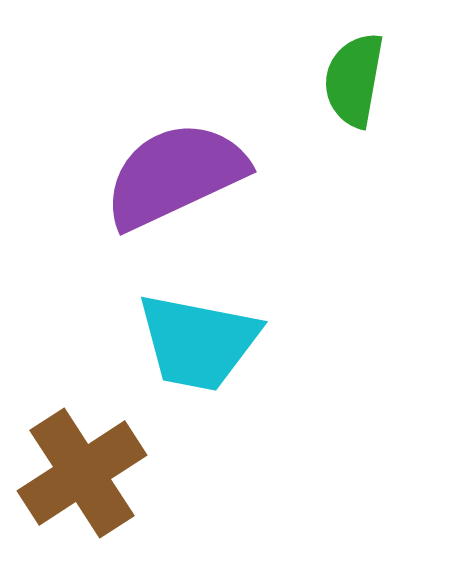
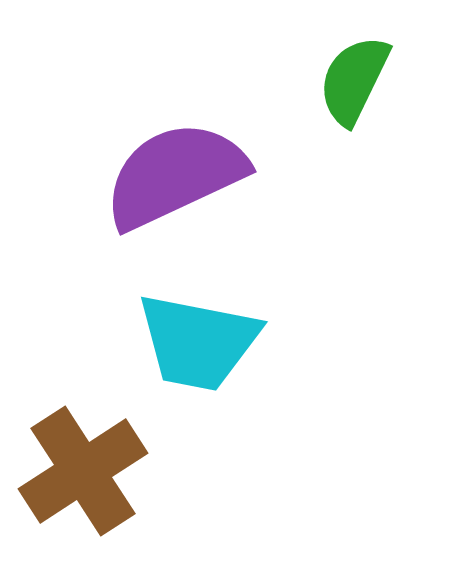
green semicircle: rotated 16 degrees clockwise
brown cross: moved 1 px right, 2 px up
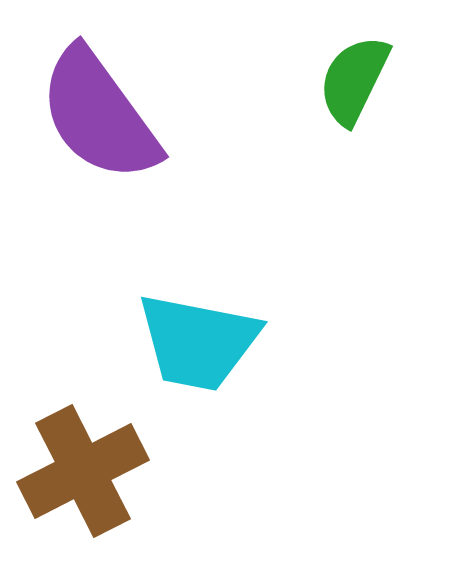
purple semicircle: moved 76 px left, 60 px up; rotated 101 degrees counterclockwise
brown cross: rotated 6 degrees clockwise
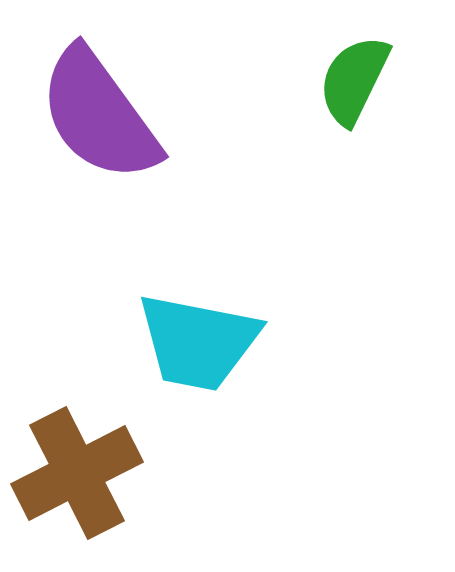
brown cross: moved 6 px left, 2 px down
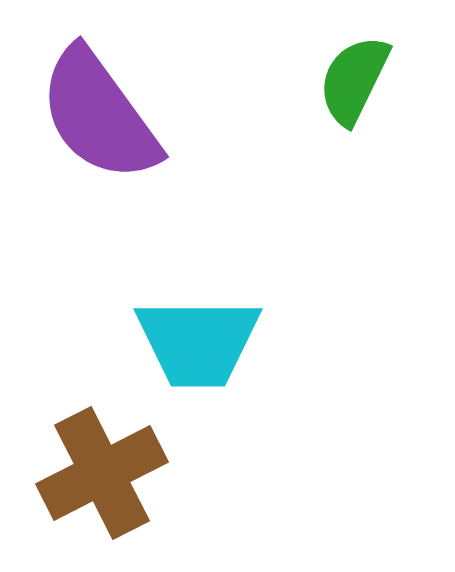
cyan trapezoid: rotated 11 degrees counterclockwise
brown cross: moved 25 px right
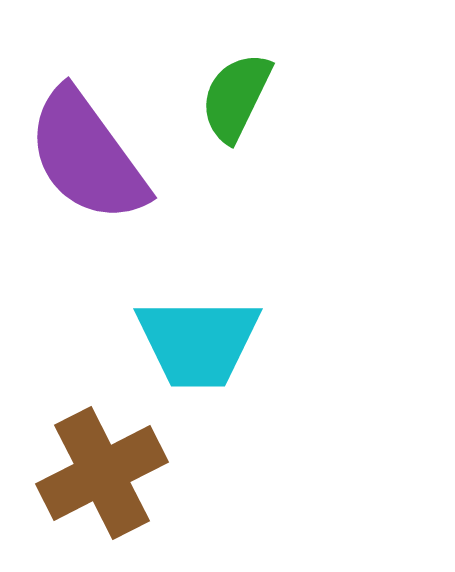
green semicircle: moved 118 px left, 17 px down
purple semicircle: moved 12 px left, 41 px down
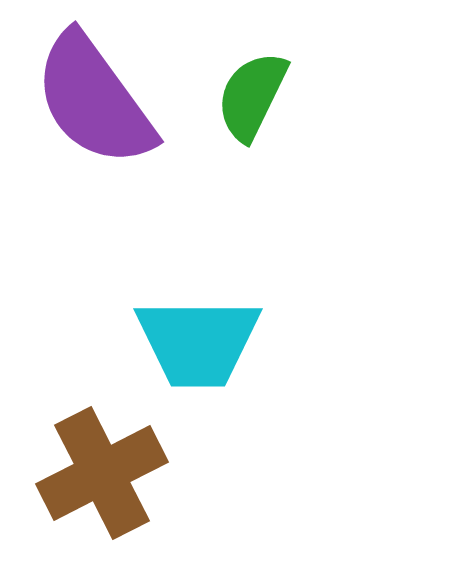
green semicircle: moved 16 px right, 1 px up
purple semicircle: moved 7 px right, 56 px up
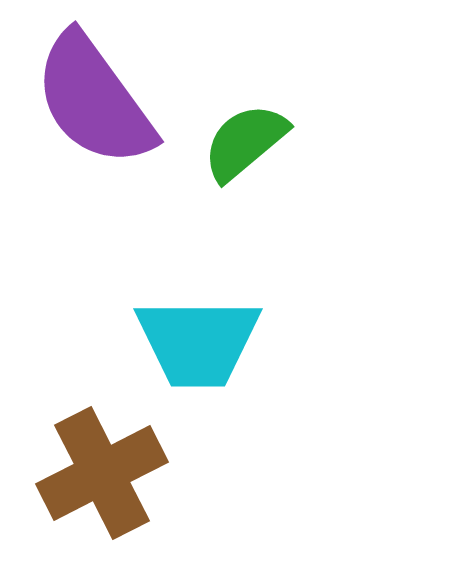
green semicircle: moved 7 px left, 46 px down; rotated 24 degrees clockwise
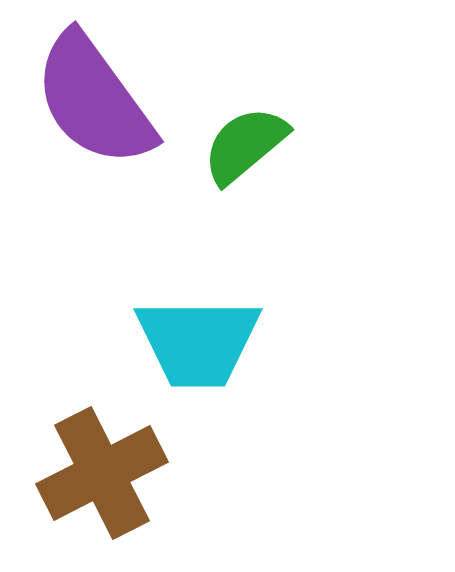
green semicircle: moved 3 px down
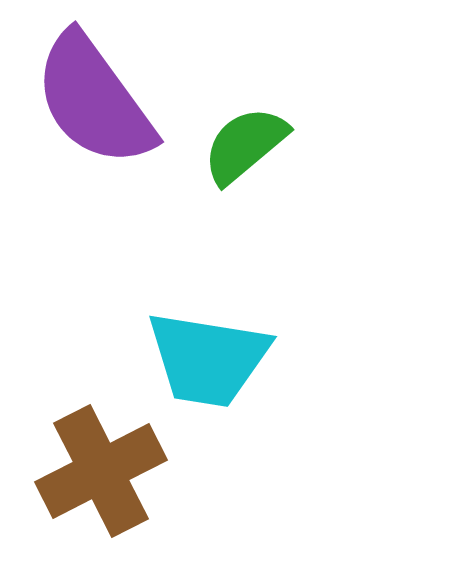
cyan trapezoid: moved 10 px right, 17 px down; rotated 9 degrees clockwise
brown cross: moved 1 px left, 2 px up
